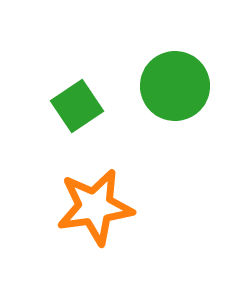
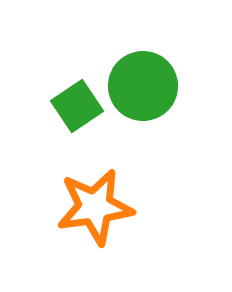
green circle: moved 32 px left
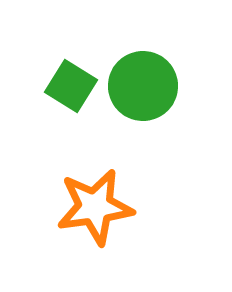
green square: moved 6 px left, 20 px up; rotated 24 degrees counterclockwise
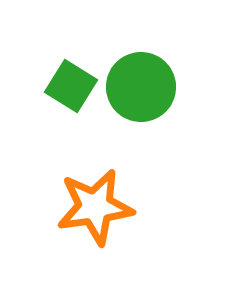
green circle: moved 2 px left, 1 px down
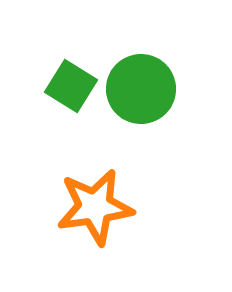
green circle: moved 2 px down
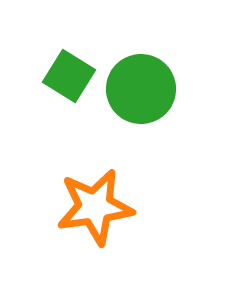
green square: moved 2 px left, 10 px up
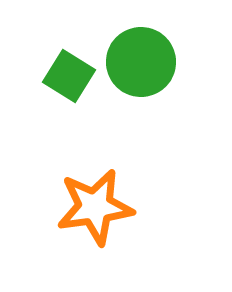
green circle: moved 27 px up
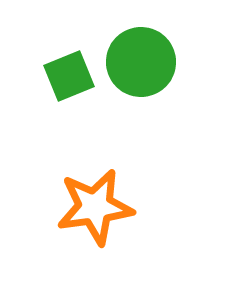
green square: rotated 36 degrees clockwise
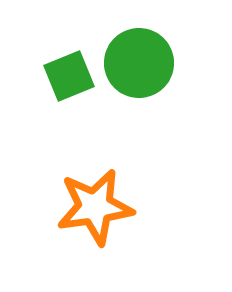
green circle: moved 2 px left, 1 px down
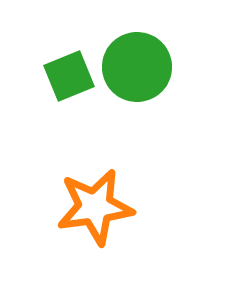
green circle: moved 2 px left, 4 px down
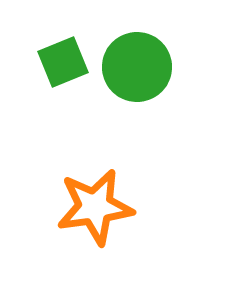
green square: moved 6 px left, 14 px up
